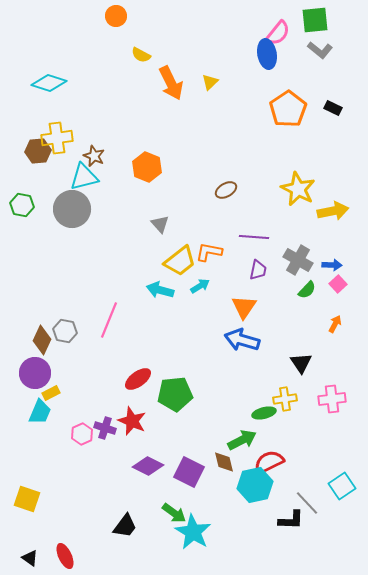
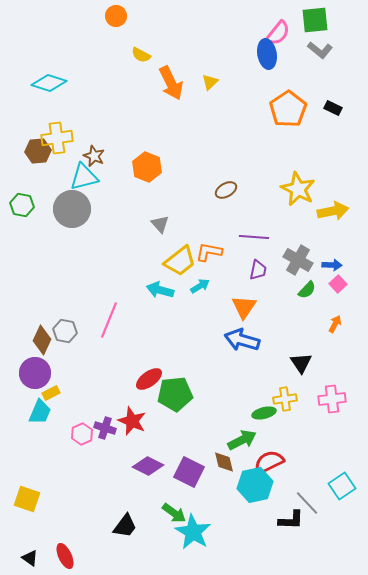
red ellipse at (138, 379): moved 11 px right
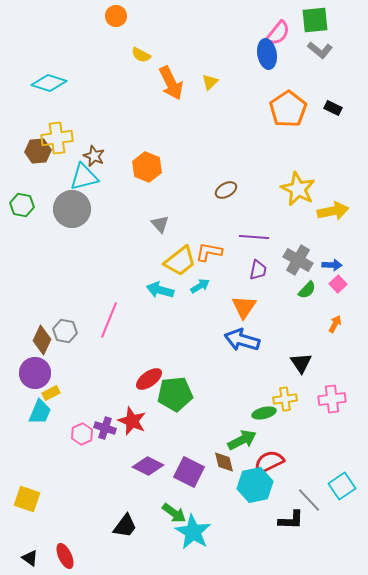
gray line at (307, 503): moved 2 px right, 3 px up
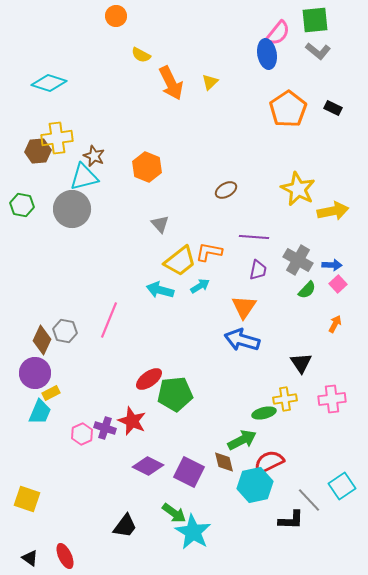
gray L-shape at (320, 50): moved 2 px left, 1 px down
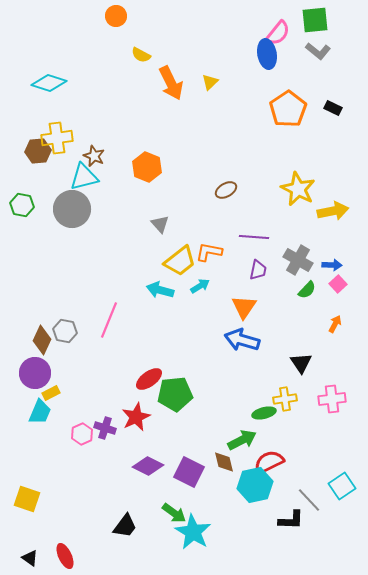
red star at (132, 421): moved 4 px right, 4 px up; rotated 24 degrees clockwise
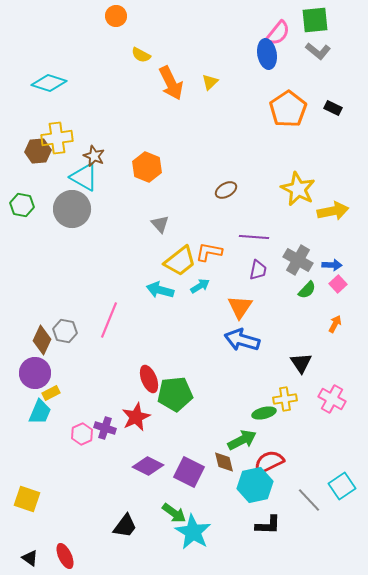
cyan triangle at (84, 177): rotated 44 degrees clockwise
orange triangle at (244, 307): moved 4 px left
red ellipse at (149, 379): rotated 76 degrees counterclockwise
pink cross at (332, 399): rotated 36 degrees clockwise
black L-shape at (291, 520): moved 23 px left, 5 px down
